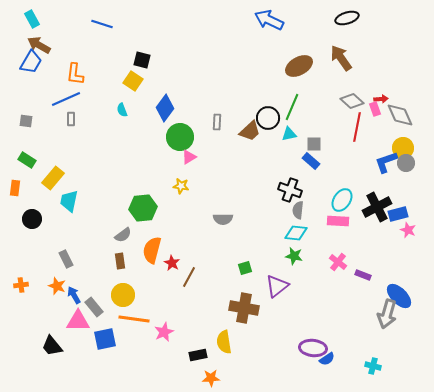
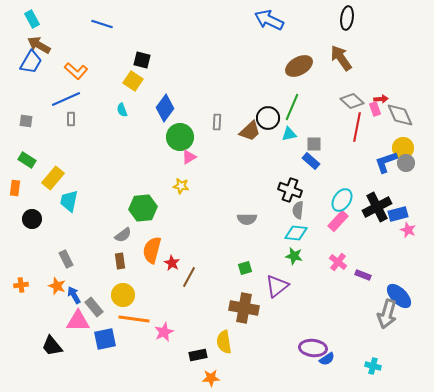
black ellipse at (347, 18): rotated 65 degrees counterclockwise
orange L-shape at (75, 74): moved 1 px right, 3 px up; rotated 55 degrees counterclockwise
gray semicircle at (223, 219): moved 24 px right
pink rectangle at (338, 221): rotated 50 degrees counterclockwise
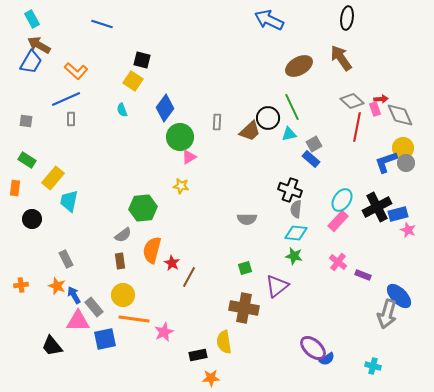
green line at (292, 107): rotated 48 degrees counterclockwise
gray square at (314, 144): rotated 28 degrees counterclockwise
blue rectangle at (311, 161): moved 2 px up
gray semicircle at (298, 210): moved 2 px left, 1 px up
purple ellipse at (313, 348): rotated 36 degrees clockwise
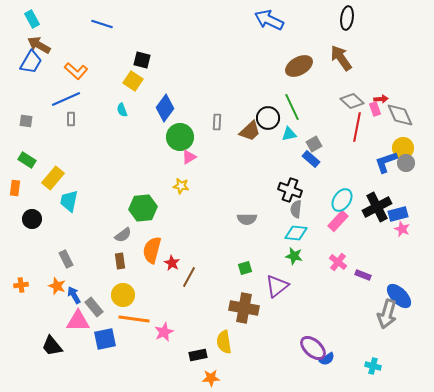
pink star at (408, 230): moved 6 px left, 1 px up
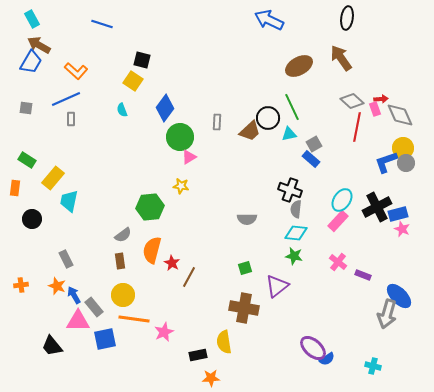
gray square at (26, 121): moved 13 px up
green hexagon at (143, 208): moved 7 px right, 1 px up
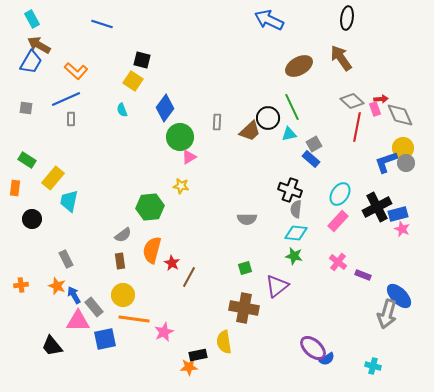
cyan ellipse at (342, 200): moved 2 px left, 6 px up
orange star at (211, 378): moved 22 px left, 11 px up
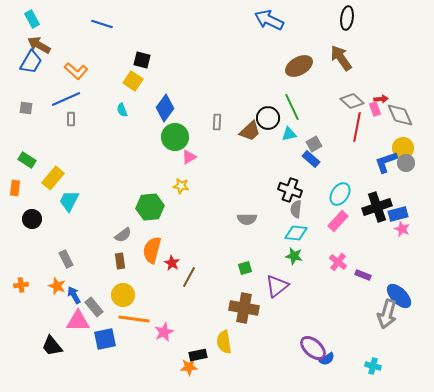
green circle at (180, 137): moved 5 px left
cyan trapezoid at (69, 201): rotated 15 degrees clockwise
black cross at (377, 207): rotated 8 degrees clockwise
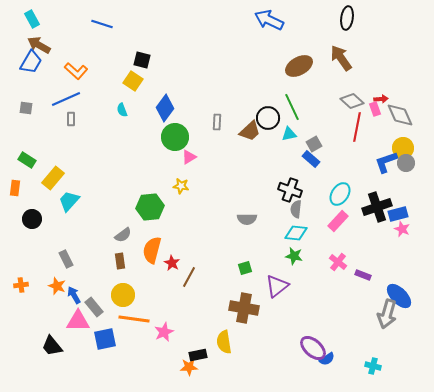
cyan trapezoid at (69, 201): rotated 15 degrees clockwise
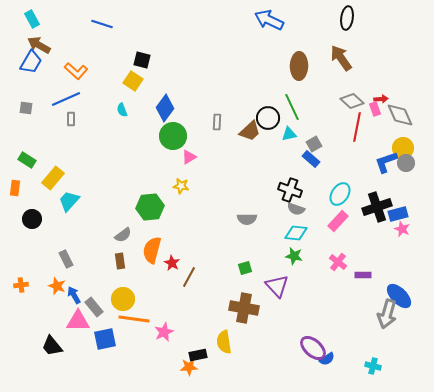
brown ellipse at (299, 66): rotated 60 degrees counterclockwise
green circle at (175, 137): moved 2 px left, 1 px up
gray semicircle at (296, 209): rotated 78 degrees counterclockwise
purple rectangle at (363, 275): rotated 21 degrees counterclockwise
purple triangle at (277, 286): rotated 35 degrees counterclockwise
yellow circle at (123, 295): moved 4 px down
